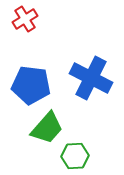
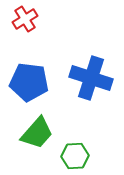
blue cross: rotated 9 degrees counterclockwise
blue pentagon: moved 2 px left, 3 px up
green trapezoid: moved 10 px left, 5 px down
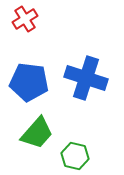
blue cross: moved 5 px left
green hexagon: rotated 16 degrees clockwise
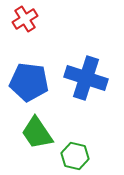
green trapezoid: rotated 105 degrees clockwise
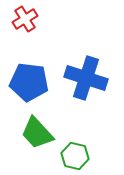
green trapezoid: rotated 9 degrees counterclockwise
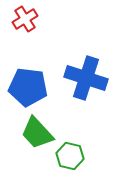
blue pentagon: moved 1 px left, 5 px down
green hexagon: moved 5 px left
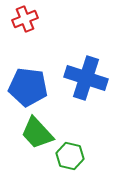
red cross: rotated 10 degrees clockwise
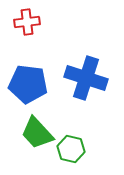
red cross: moved 2 px right, 3 px down; rotated 15 degrees clockwise
blue pentagon: moved 3 px up
green hexagon: moved 1 px right, 7 px up
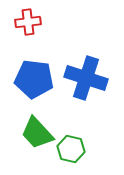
red cross: moved 1 px right
blue pentagon: moved 6 px right, 5 px up
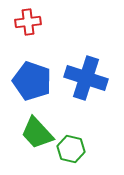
blue pentagon: moved 2 px left, 2 px down; rotated 12 degrees clockwise
